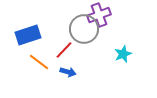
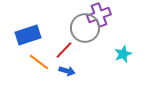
gray circle: moved 1 px right, 1 px up
blue arrow: moved 1 px left, 1 px up
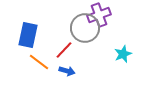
blue rectangle: rotated 60 degrees counterclockwise
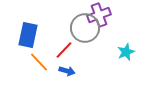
cyan star: moved 3 px right, 2 px up
orange line: rotated 10 degrees clockwise
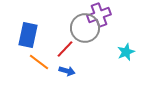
red line: moved 1 px right, 1 px up
orange line: rotated 10 degrees counterclockwise
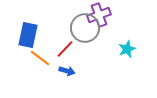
cyan star: moved 1 px right, 3 px up
orange line: moved 1 px right, 4 px up
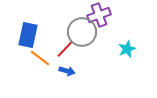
gray circle: moved 3 px left, 4 px down
